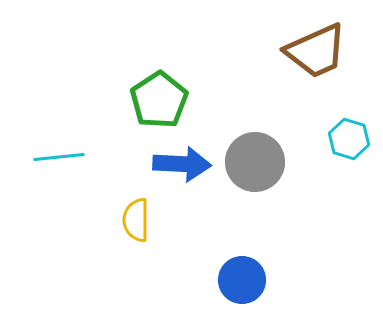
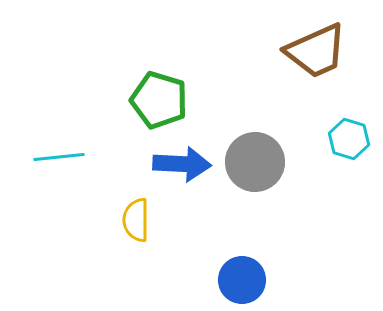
green pentagon: rotated 22 degrees counterclockwise
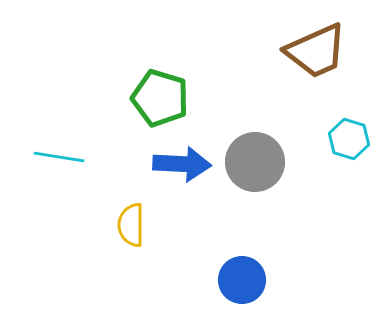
green pentagon: moved 1 px right, 2 px up
cyan line: rotated 15 degrees clockwise
yellow semicircle: moved 5 px left, 5 px down
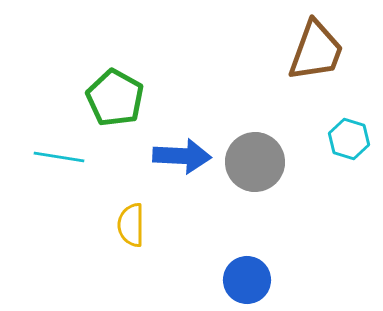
brown trapezoid: rotated 46 degrees counterclockwise
green pentagon: moved 45 px left; rotated 12 degrees clockwise
blue arrow: moved 8 px up
blue circle: moved 5 px right
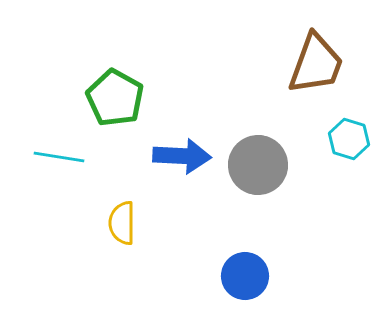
brown trapezoid: moved 13 px down
gray circle: moved 3 px right, 3 px down
yellow semicircle: moved 9 px left, 2 px up
blue circle: moved 2 px left, 4 px up
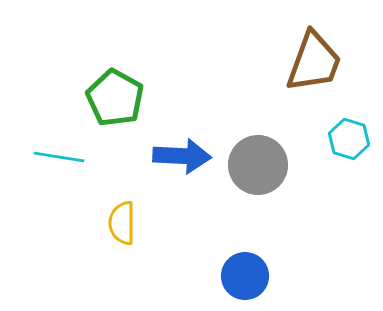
brown trapezoid: moved 2 px left, 2 px up
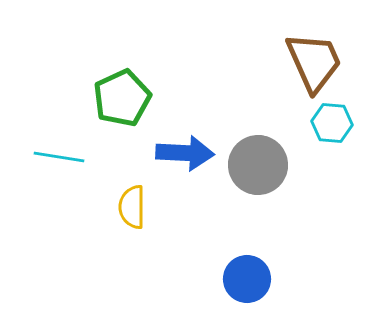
brown trapezoid: rotated 44 degrees counterclockwise
green pentagon: moved 7 px right; rotated 18 degrees clockwise
cyan hexagon: moved 17 px left, 16 px up; rotated 12 degrees counterclockwise
blue arrow: moved 3 px right, 3 px up
yellow semicircle: moved 10 px right, 16 px up
blue circle: moved 2 px right, 3 px down
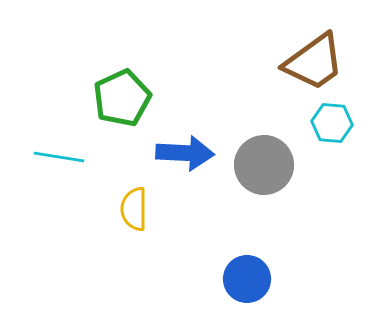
brown trapezoid: rotated 78 degrees clockwise
gray circle: moved 6 px right
yellow semicircle: moved 2 px right, 2 px down
